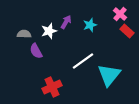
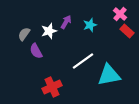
gray semicircle: rotated 56 degrees counterclockwise
cyan triangle: rotated 40 degrees clockwise
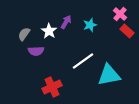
white star: rotated 21 degrees counterclockwise
purple semicircle: rotated 63 degrees counterclockwise
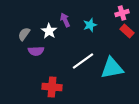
pink cross: moved 2 px right, 1 px up; rotated 32 degrees clockwise
purple arrow: moved 1 px left, 2 px up; rotated 56 degrees counterclockwise
cyan triangle: moved 3 px right, 7 px up
red cross: rotated 30 degrees clockwise
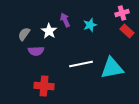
white line: moved 2 px left, 3 px down; rotated 25 degrees clockwise
red cross: moved 8 px left, 1 px up
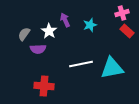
purple semicircle: moved 2 px right, 2 px up
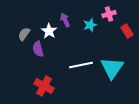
pink cross: moved 13 px left, 1 px down
red rectangle: rotated 16 degrees clockwise
purple semicircle: rotated 77 degrees clockwise
white line: moved 1 px down
cyan triangle: rotated 45 degrees counterclockwise
red cross: rotated 24 degrees clockwise
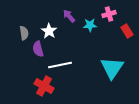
purple arrow: moved 4 px right, 4 px up; rotated 16 degrees counterclockwise
cyan star: rotated 16 degrees clockwise
gray semicircle: moved 1 px up; rotated 136 degrees clockwise
white line: moved 21 px left
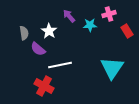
purple semicircle: rotated 35 degrees counterclockwise
